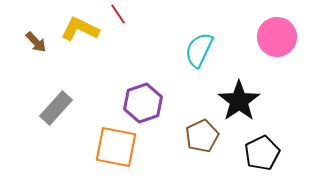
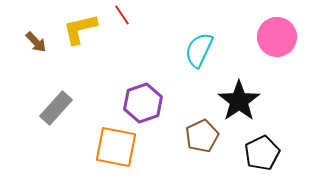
red line: moved 4 px right, 1 px down
yellow L-shape: rotated 39 degrees counterclockwise
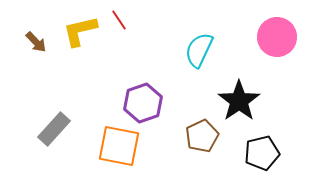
red line: moved 3 px left, 5 px down
yellow L-shape: moved 2 px down
gray rectangle: moved 2 px left, 21 px down
orange square: moved 3 px right, 1 px up
black pentagon: rotated 12 degrees clockwise
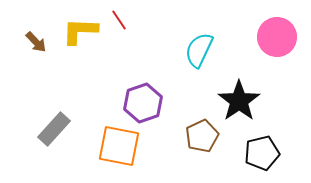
yellow L-shape: rotated 15 degrees clockwise
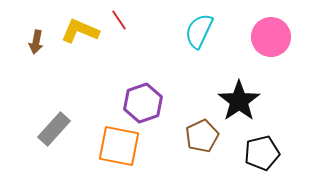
yellow L-shape: rotated 21 degrees clockwise
pink circle: moved 6 px left
brown arrow: rotated 55 degrees clockwise
cyan semicircle: moved 19 px up
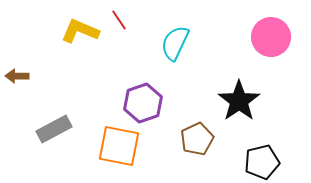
cyan semicircle: moved 24 px left, 12 px down
brown arrow: moved 19 px left, 34 px down; rotated 80 degrees clockwise
gray rectangle: rotated 20 degrees clockwise
brown pentagon: moved 5 px left, 3 px down
black pentagon: moved 9 px down
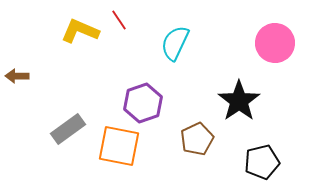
pink circle: moved 4 px right, 6 px down
gray rectangle: moved 14 px right; rotated 8 degrees counterclockwise
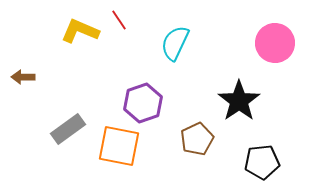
brown arrow: moved 6 px right, 1 px down
black pentagon: rotated 8 degrees clockwise
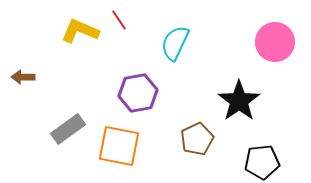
pink circle: moved 1 px up
purple hexagon: moved 5 px left, 10 px up; rotated 9 degrees clockwise
